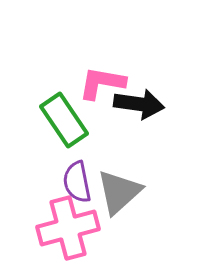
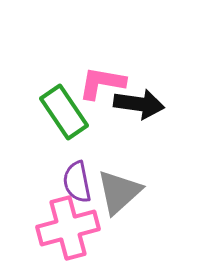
green rectangle: moved 8 px up
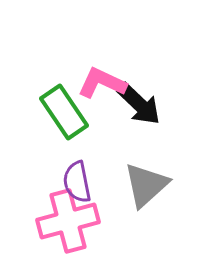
pink L-shape: rotated 15 degrees clockwise
black arrow: rotated 36 degrees clockwise
gray triangle: moved 27 px right, 7 px up
pink cross: moved 7 px up
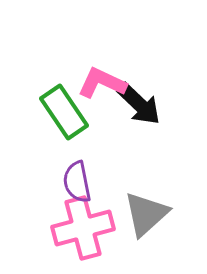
gray triangle: moved 29 px down
pink cross: moved 15 px right, 7 px down
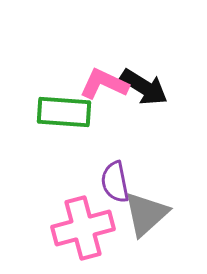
pink L-shape: moved 2 px right, 1 px down
black arrow: moved 5 px right, 17 px up; rotated 12 degrees counterclockwise
green rectangle: rotated 52 degrees counterclockwise
purple semicircle: moved 38 px right
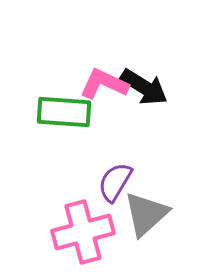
purple semicircle: rotated 42 degrees clockwise
pink cross: moved 4 px down
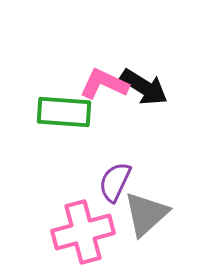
purple semicircle: rotated 6 degrees counterclockwise
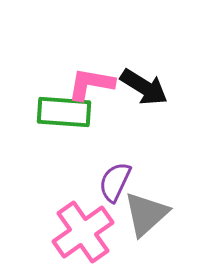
pink L-shape: moved 13 px left; rotated 15 degrees counterclockwise
pink cross: rotated 20 degrees counterclockwise
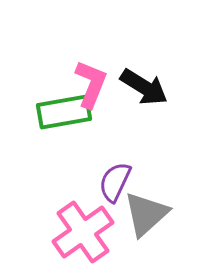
pink L-shape: rotated 102 degrees clockwise
green rectangle: rotated 14 degrees counterclockwise
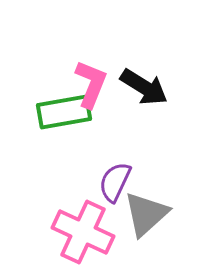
pink cross: rotated 30 degrees counterclockwise
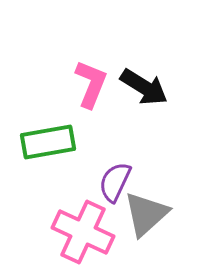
green rectangle: moved 16 px left, 30 px down
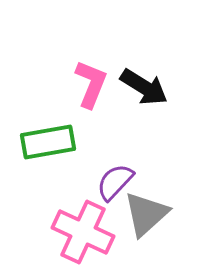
purple semicircle: rotated 18 degrees clockwise
